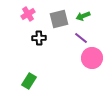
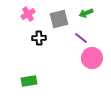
green arrow: moved 3 px right, 3 px up
green rectangle: rotated 49 degrees clockwise
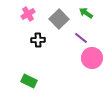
green arrow: rotated 56 degrees clockwise
gray square: rotated 30 degrees counterclockwise
black cross: moved 1 px left, 2 px down
green rectangle: rotated 35 degrees clockwise
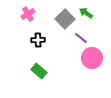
gray square: moved 6 px right
green rectangle: moved 10 px right, 10 px up; rotated 14 degrees clockwise
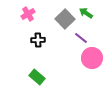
green rectangle: moved 2 px left, 6 px down
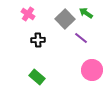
pink cross: rotated 24 degrees counterclockwise
pink circle: moved 12 px down
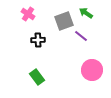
gray square: moved 1 px left, 2 px down; rotated 24 degrees clockwise
purple line: moved 2 px up
green rectangle: rotated 14 degrees clockwise
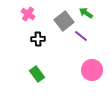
gray square: rotated 18 degrees counterclockwise
black cross: moved 1 px up
green rectangle: moved 3 px up
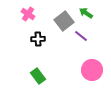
green rectangle: moved 1 px right, 2 px down
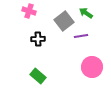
pink cross: moved 1 px right, 3 px up; rotated 16 degrees counterclockwise
purple line: rotated 48 degrees counterclockwise
pink circle: moved 3 px up
green rectangle: rotated 14 degrees counterclockwise
